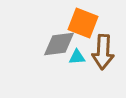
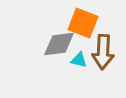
cyan triangle: moved 2 px right, 3 px down; rotated 18 degrees clockwise
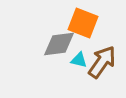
brown arrow: moved 1 px left, 10 px down; rotated 148 degrees counterclockwise
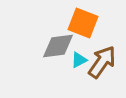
gray diamond: moved 1 px left, 2 px down
cyan triangle: rotated 42 degrees counterclockwise
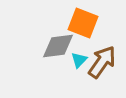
cyan triangle: rotated 18 degrees counterclockwise
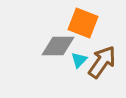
gray diamond: rotated 8 degrees clockwise
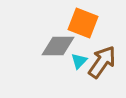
cyan triangle: moved 1 px down
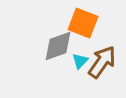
gray diamond: rotated 20 degrees counterclockwise
cyan triangle: moved 1 px right
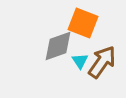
cyan triangle: rotated 18 degrees counterclockwise
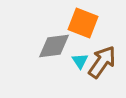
gray diamond: moved 4 px left; rotated 12 degrees clockwise
